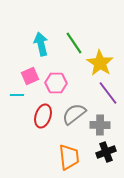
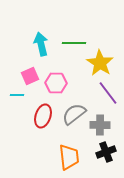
green line: rotated 55 degrees counterclockwise
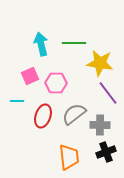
yellow star: rotated 24 degrees counterclockwise
cyan line: moved 6 px down
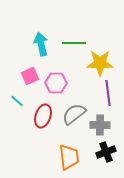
yellow star: rotated 8 degrees counterclockwise
purple line: rotated 30 degrees clockwise
cyan line: rotated 40 degrees clockwise
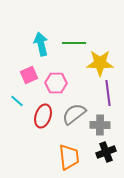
pink square: moved 1 px left, 1 px up
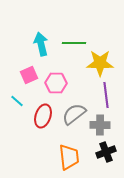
purple line: moved 2 px left, 2 px down
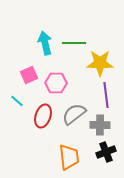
cyan arrow: moved 4 px right, 1 px up
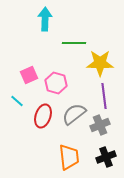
cyan arrow: moved 24 px up; rotated 15 degrees clockwise
pink hexagon: rotated 15 degrees clockwise
purple line: moved 2 px left, 1 px down
gray cross: rotated 24 degrees counterclockwise
black cross: moved 5 px down
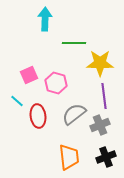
red ellipse: moved 5 px left; rotated 25 degrees counterclockwise
